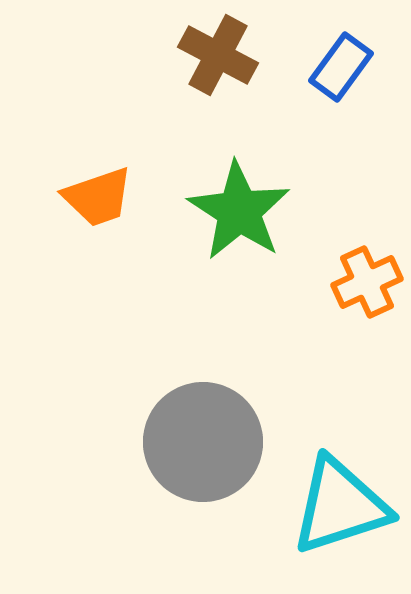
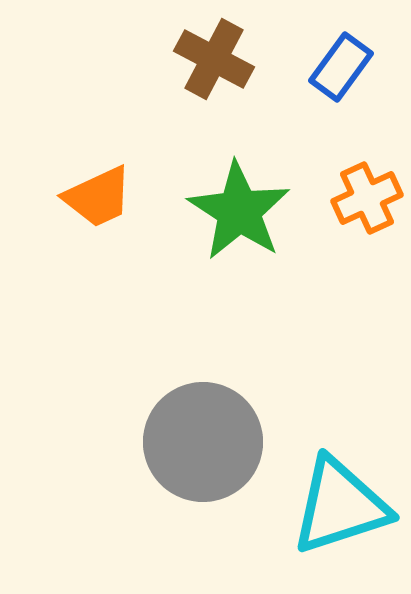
brown cross: moved 4 px left, 4 px down
orange trapezoid: rotated 6 degrees counterclockwise
orange cross: moved 84 px up
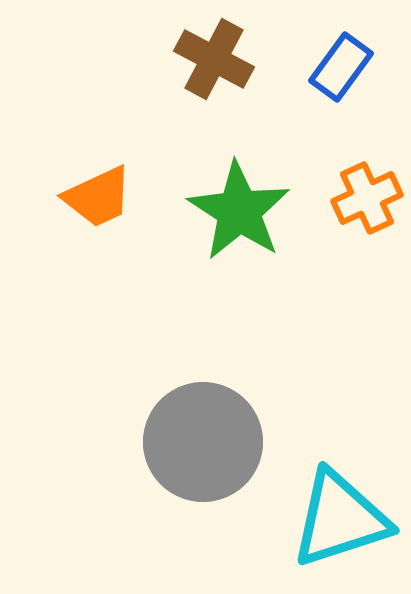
cyan triangle: moved 13 px down
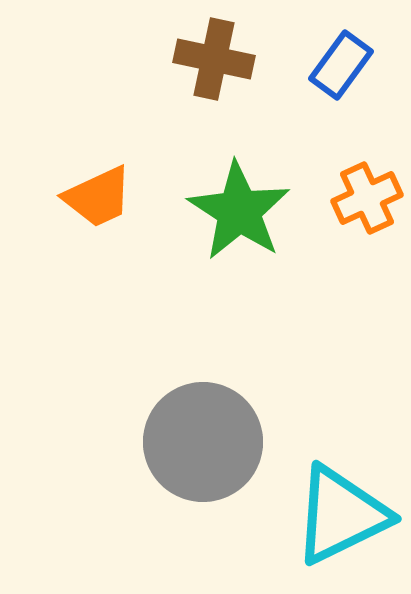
brown cross: rotated 16 degrees counterclockwise
blue rectangle: moved 2 px up
cyan triangle: moved 1 px right, 4 px up; rotated 8 degrees counterclockwise
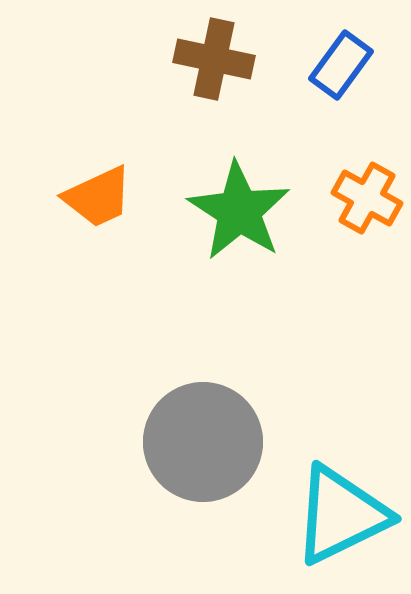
orange cross: rotated 36 degrees counterclockwise
